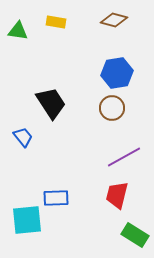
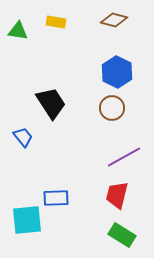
blue hexagon: moved 1 px up; rotated 24 degrees counterclockwise
green rectangle: moved 13 px left
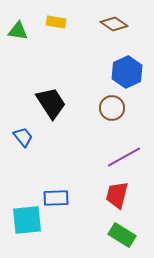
brown diamond: moved 4 px down; rotated 20 degrees clockwise
blue hexagon: moved 10 px right; rotated 8 degrees clockwise
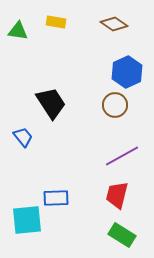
brown circle: moved 3 px right, 3 px up
purple line: moved 2 px left, 1 px up
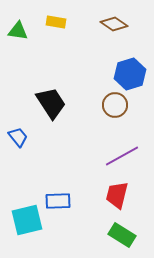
blue hexagon: moved 3 px right, 2 px down; rotated 8 degrees clockwise
blue trapezoid: moved 5 px left
blue rectangle: moved 2 px right, 3 px down
cyan square: rotated 8 degrees counterclockwise
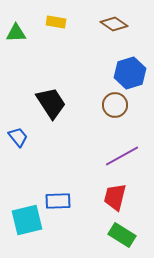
green triangle: moved 2 px left, 2 px down; rotated 10 degrees counterclockwise
blue hexagon: moved 1 px up
red trapezoid: moved 2 px left, 2 px down
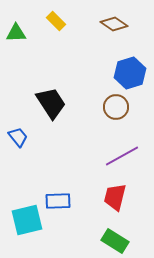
yellow rectangle: moved 1 px up; rotated 36 degrees clockwise
brown circle: moved 1 px right, 2 px down
green rectangle: moved 7 px left, 6 px down
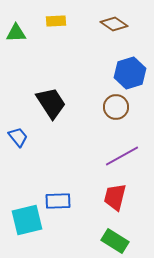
yellow rectangle: rotated 48 degrees counterclockwise
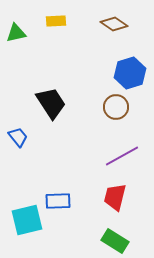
green triangle: rotated 10 degrees counterclockwise
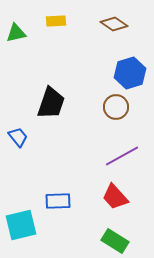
black trapezoid: rotated 52 degrees clockwise
red trapezoid: rotated 56 degrees counterclockwise
cyan square: moved 6 px left, 5 px down
